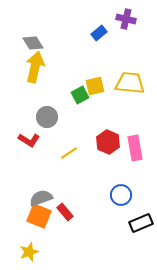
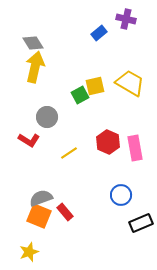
yellow trapezoid: rotated 24 degrees clockwise
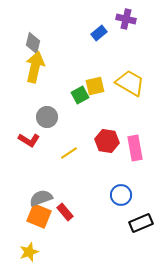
gray diamond: rotated 45 degrees clockwise
red hexagon: moved 1 px left, 1 px up; rotated 15 degrees counterclockwise
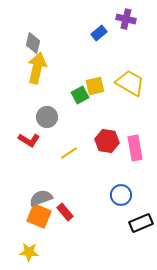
yellow arrow: moved 2 px right, 1 px down
yellow star: rotated 24 degrees clockwise
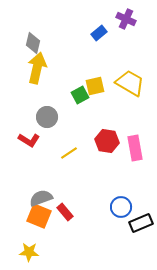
purple cross: rotated 12 degrees clockwise
blue circle: moved 12 px down
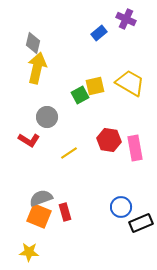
red hexagon: moved 2 px right, 1 px up
red rectangle: rotated 24 degrees clockwise
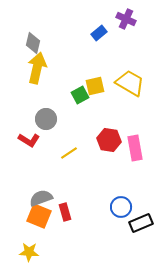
gray circle: moved 1 px left, 2 px down
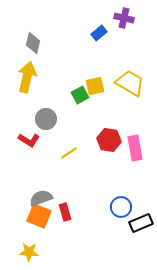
purple cross: moved 2 px left, 1 px up; rotated 12 degrees counterclockwise
yellow arrow: moved 10 px left, 9 px down
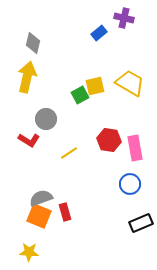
blue circle: moved 9 px right, 23 px up
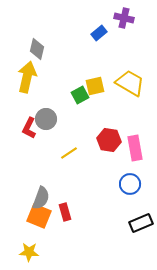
gray diamond: moved 4 px right, 6 px down
red L-shape: moved 12 px up; rotated 85 degrees clockwise
gray semicircle: rotated 130 degrees clockwise
